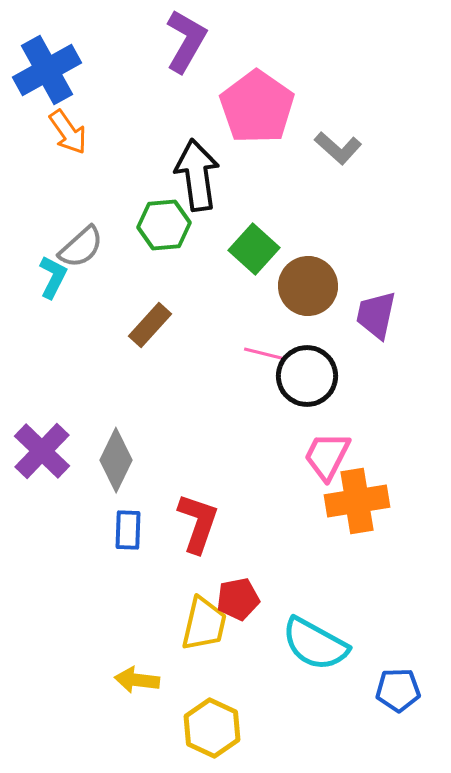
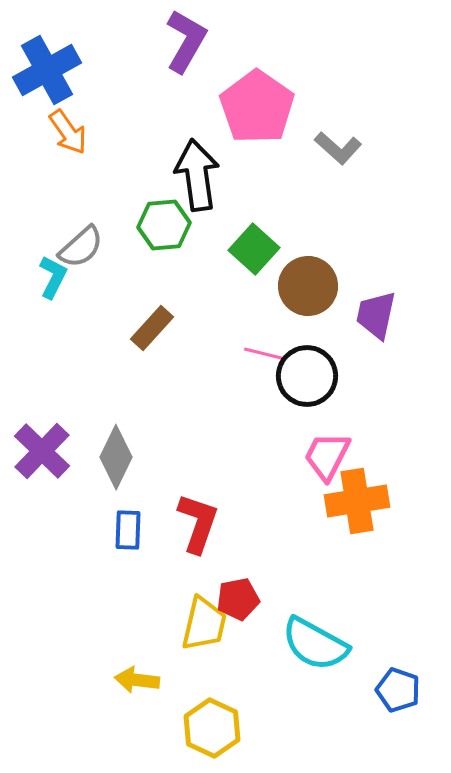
brown rectangle: moved 2 px right, 3 px down
gray diamond: moved 3 px up
blue pentagon: rotated 21 degrees clockwise
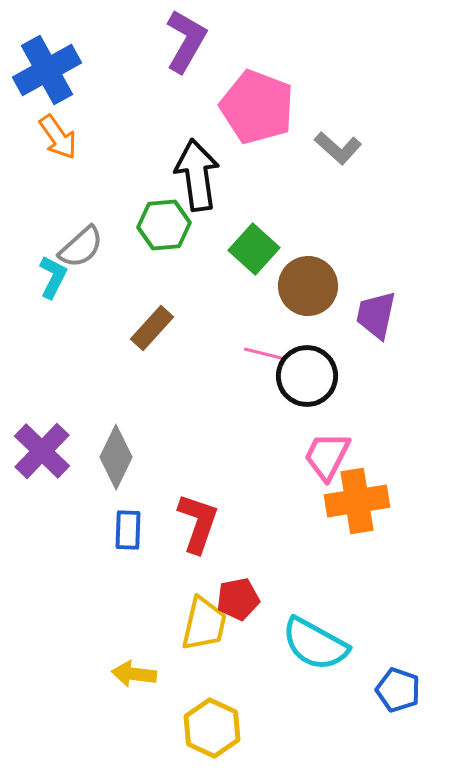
pink pentagon: rotated 14 degrees counterclockwise
orange arrow: moved 10 px left, 5 px down
yellow arrow: moved 3 px left, 6 px up
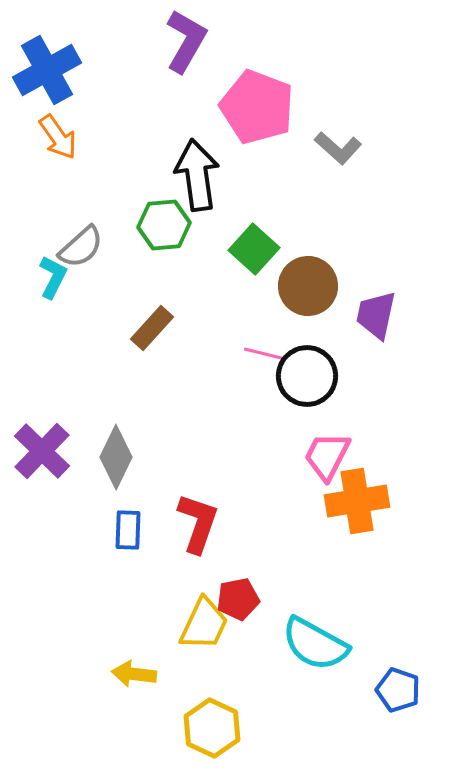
yellow trapezoid: rotated 12 degrees clockwise
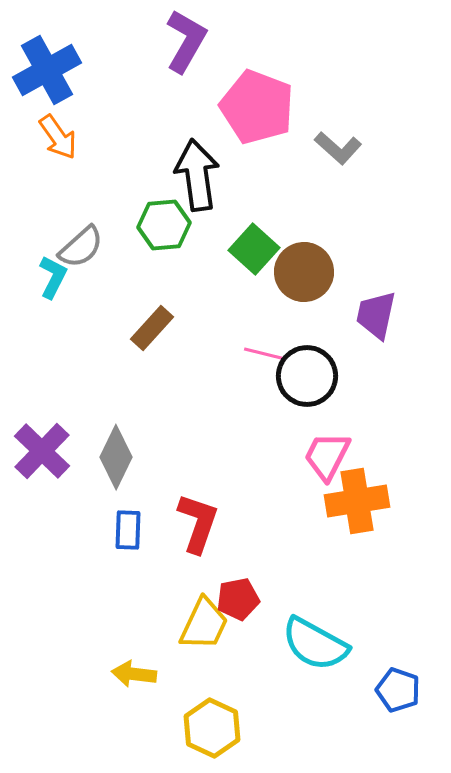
brown circle: moved 4 px left, 14 px up
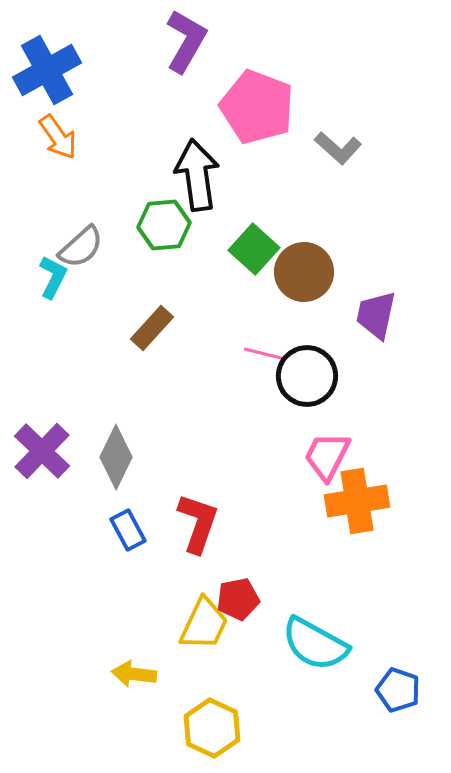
blue rectangle: rotated 30 degrees counterclockwise
